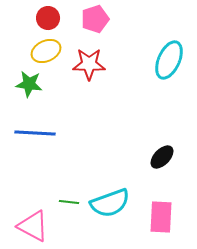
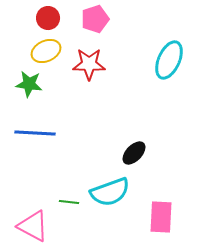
black ellipse: moved 28 px left, 4 px up
cyan semicircle: moved 11 px up
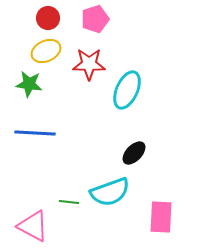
cyan ellipse: moved 42 px left, 30 px down
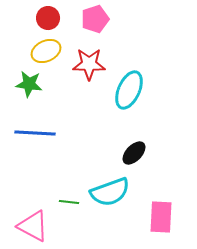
cyan ellipse: moved 2 px right
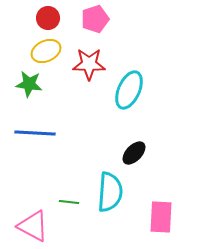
cyan semicircle: rotated 66 degrees counterclockwise
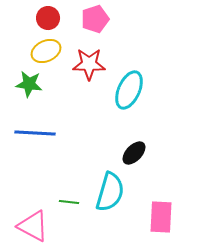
cyan semicircle: rotated 12 degrees clockwise
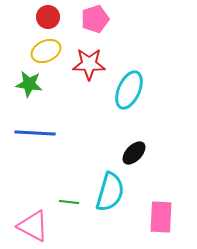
red circle: moved 1 px up
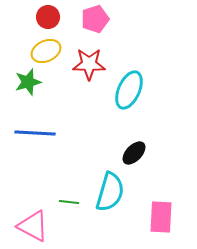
green star: moved 1 px left, 2 px up; rotated 24 degrees counterclockwise
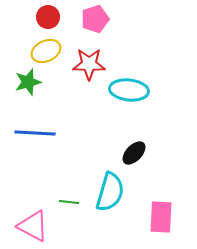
cyan ellipse: rotated 72 degrees clockwise
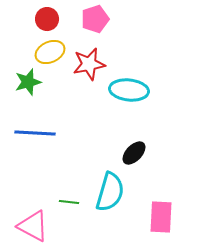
red circle: moved 1 px left, 2 px down
yellow ellipse: moved 4 px right, 1 px down
red star: rotated 12 degrees counterclockwise
